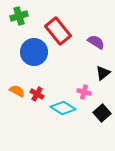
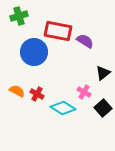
red rectangle: rotated 40 degrees counterclockwise
purple semicircle: moved 11 px left, 1 px up
pink cross: rotated 16 degrees clockwise
black square: moved 1 px right, 5 px up
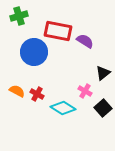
pink cross: moved 1 px right, 1 px up
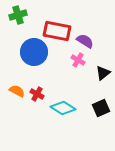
green cross: moved 1 px left, 1 px up
red rectangle: moved 1 px left
pink cross: moved 7 px left, 31 px up
black square: moved 2 px left; rotated 18 degrees clockwise
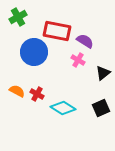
green cross: moved 2 px down; rotated 12 degrees counterclockwise
